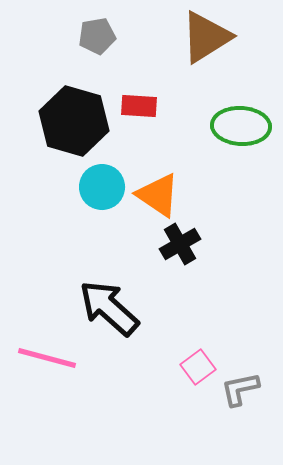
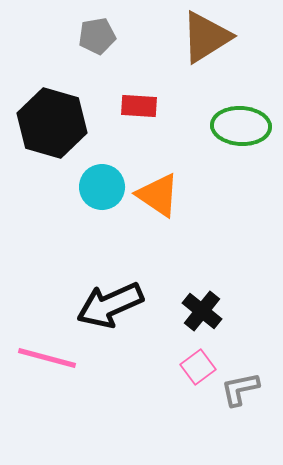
black hexagon: moved 22 px left, 2 px down
black cross: moved 22 px right, 67 px down; rotated 21 degrees counterclockwise
black arrow: moved 1 px right, 3 px up; rotated 66 degrees counterclockwise
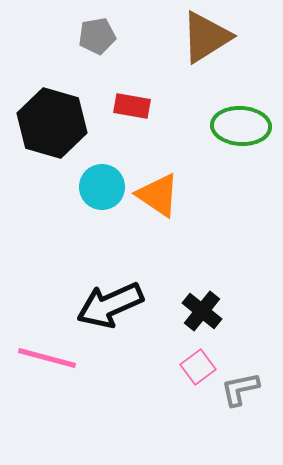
red rectangle: moved 7 px left; rotated 6 degrees clockwise
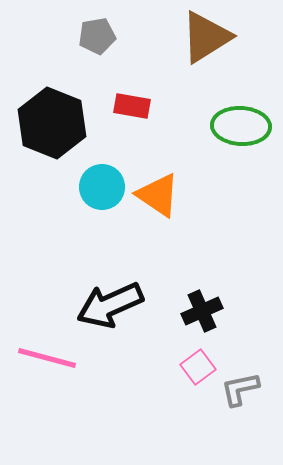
black hexagon: rotated 6 degrees clockwise
black cross: rotated 27 degrees clockwise
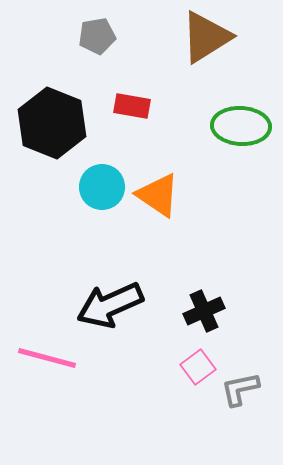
black cross: moved 2 px right
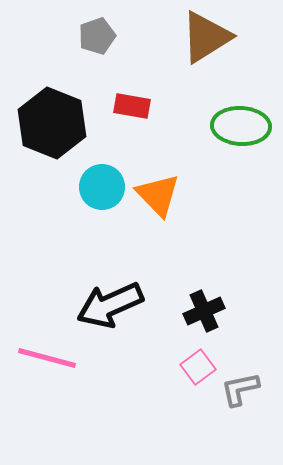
gray pentagon: rotated 9 degrees counterclockwise
orange triangle: rotated 12 degrees clockwise
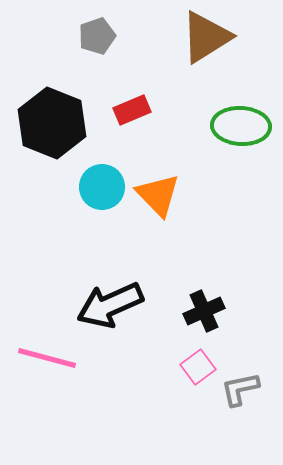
red rectangle: moved 4 px down; rotated 33 degrees counterclockwise
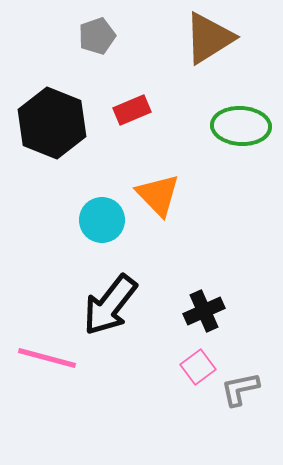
brown triangle: moved 3 px right, 1 px down
cyan circle: moved 33 px down
black arrow: rotated 28 degrees counterclockwise
